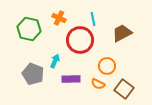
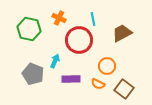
red circle: moved 1 px left
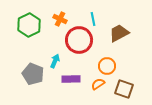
orange cross: moved 1 px right, 1 px down
green hexagon: moved 4 px up; rotated 20 degrees clockwise
brown trapezoid: moved 3 px left
orange semicircle: rotated 120 degrees clockwise
brown square: rotated 18 degrees counterclockwise
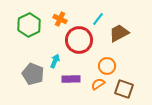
cyan line: moved 5 px right; rotated 48 degrees clockwise
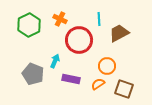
cyan line: moved 1 px right; rotated 40 degrees counterclockwise
purple rectangle: rotated 12 degrees clockwise
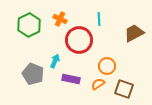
brown trapezoid: moved 15 px right
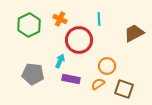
cyan arrow: moved 5 px right
gray pentagon: rotated 15 degrees counterclockwise
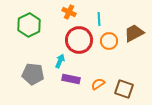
orange cross: moved 9 px right, 7 px up
orange circle: moved 2 px right, 25 px up
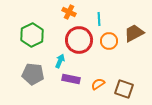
green hexagon: moved 3 px right, 10 px down
